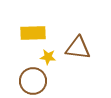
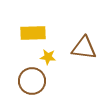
brown triangle: moved 6 px right
brown circle: moved 1 px left
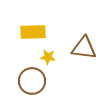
yellow rectangle: moved 1 px up
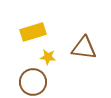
yellow rectangle: rotated 15 degrees counterclockwise
brown circle: moved 1 px right, 1 px down
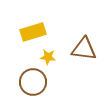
brown triangle: moved 1 px down
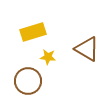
brown triangle: moved 3 px right; rotated 24 degrees clockwise
brown circle: moved 5 px left, 1 px up
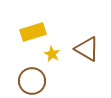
yellow star: moved 4 px right, 3 px up; rotated 21 degrees clockwise
brown circle: moved 4 px right
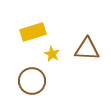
brown triangle: rotated 28 degrees counterclockwise
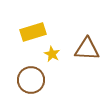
brown circle: moved 1 px left, 1 px up
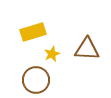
yellow star: rotated 21 degrees clockwise
brown circle: moved 5 px right
